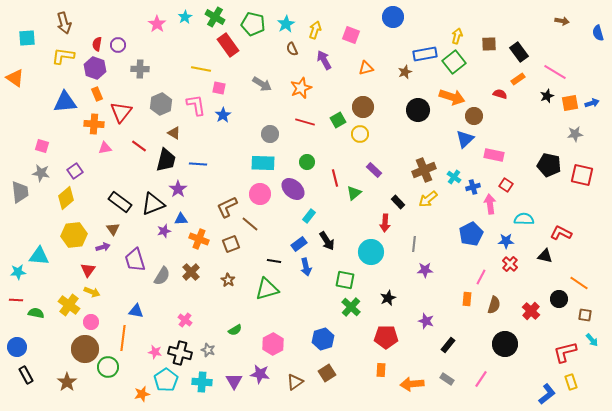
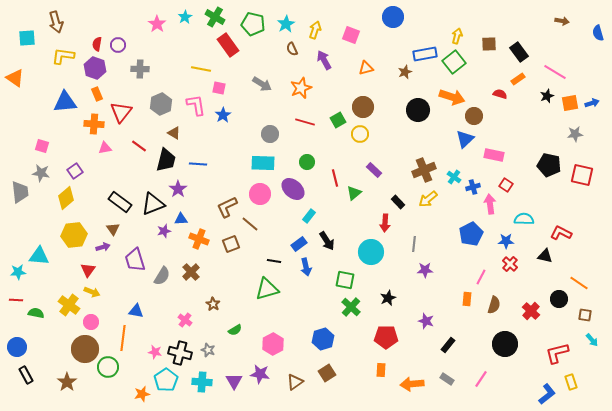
brown arrow at (64, 23): moved 8 px left, 1 px up
brown star at (228, 280): moved 15 px left, 24 px down
red L-shape at (565, 352): moved 8 px left, 1 px down
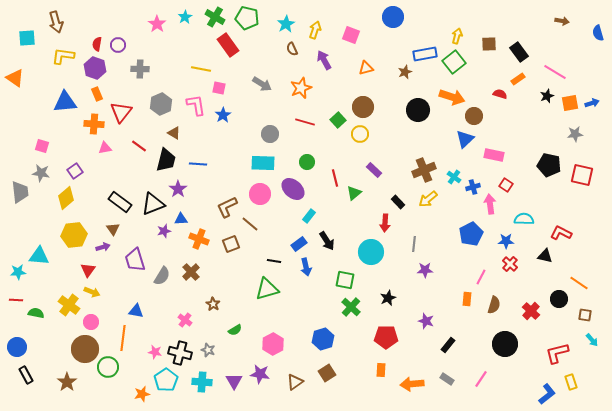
green pentagon at (253, 24): moved 6 px left, 6 px up
green square at (338, 120): rotated 14 degrees counterclockwise
